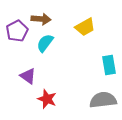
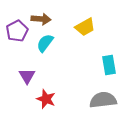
purple triangle: moved 1 px left; rotated 24 degrees clockwise
red star: moved 1 px left
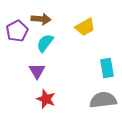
cyan rectangle: moved 2 px left, 3 px down
purple triangle: moved 10 px right, 5 px up
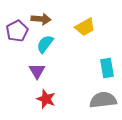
cyan semicircle: moved 1 px down
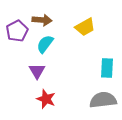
brown arrow: moved 1 px right, 1 px down
cyan rectangle: rotated 12 degrees clockwise
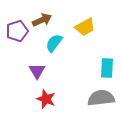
brown arrow: rotated 30 degrees counterclockwise
purple pentagon: rotated 10 degrees clockwise
cyan semicircle: moved 9 px right, 1 px up
gray semicircle: moved 2 px left, 2 px up
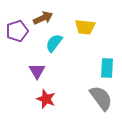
brown arrow: moved 1 px right, 2 px up
yellow trapezoid: rotated 35 degrees clockwise
gray semicircle: rotated 60 degrees clockwise
